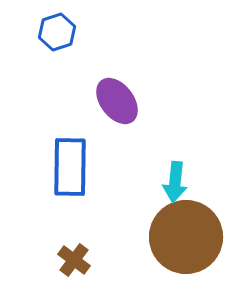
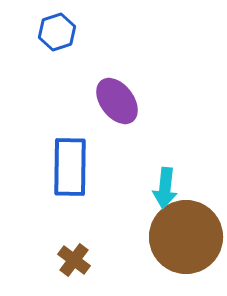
cyan arrow: moved 10 px left, 6 px down
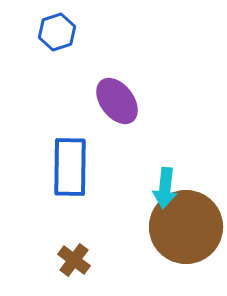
brown circle: moved 10 px up
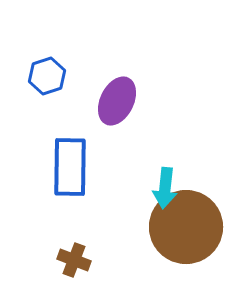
blue hexagon: moved 10 px left, 44 px down
purple ellipse: rotated 63 degrees clockwise
brown cross: rotated 16 degrees counterclockwise
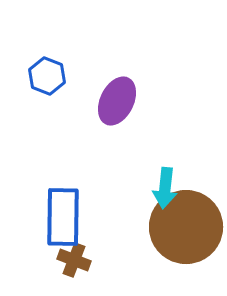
blue hexagon: rotated 21 degrees counterclockwise
blue rectangle: moved 7 px left, 50 px down
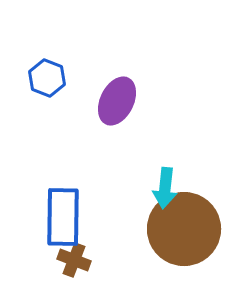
blue hexagon: moved 2 px down
brown circle: moved 2 px left, 2 px down
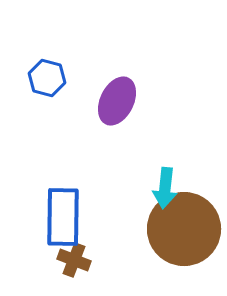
blue hexagon: rotated 6 degrees counterclockwise
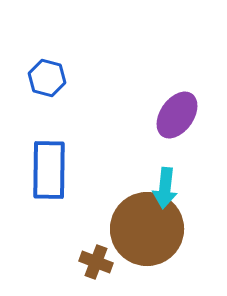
purple ellipse: moved 60 px right, 14 px down; rotated 9 degrees clockwise
blue rectangle: moved 14 px left, 47 px up
brown circle: moved 37 px left
brown cross: moved 22 px right, 2 px down
